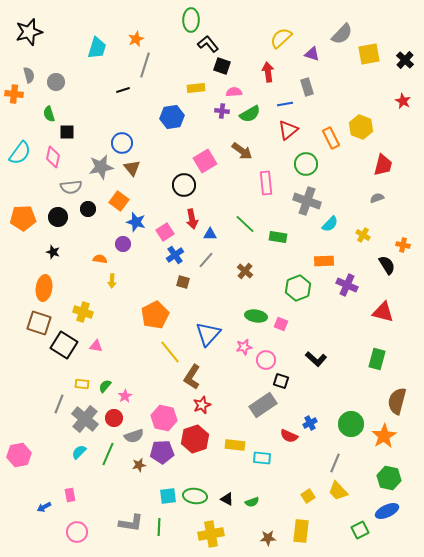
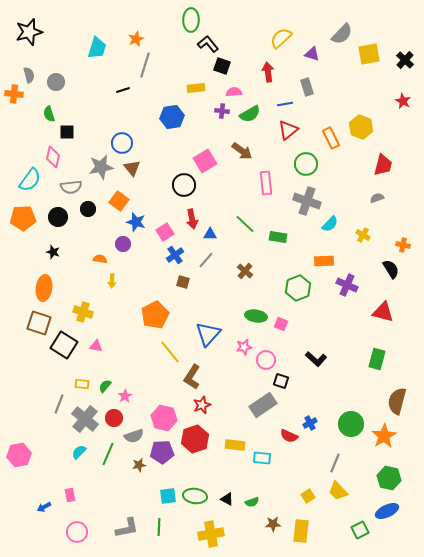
cyan semicircle at (20, 153): moved 10 px right, 27 px down
black semicircle at (387, 265): moved 4 px right, 4 px down
gray L-shape at (131, 523): moved 4 px left, 5 px down; rotated 20 degrees counterclockwise
brown star at (268, 538): moved 5 px right, 14 px up
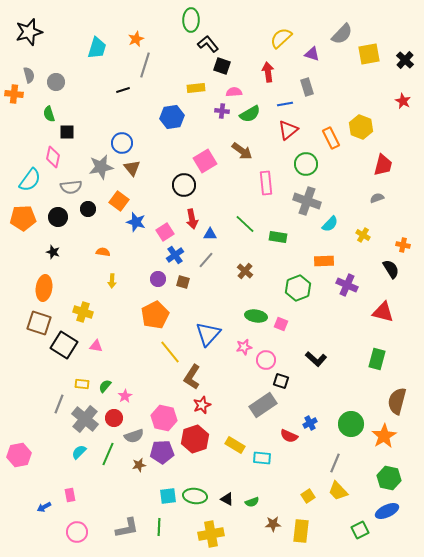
purple circle at (123, 244): moved 35 px right, 35 px down
orange semicircle at (100, 259): moved 3 px right, 7 px up
yellow rectangle at (235, 445): rotated 24 degrees clockwise
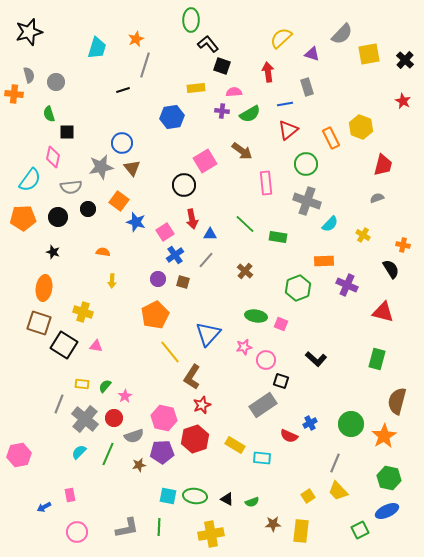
cyan square at (168, 496): rotated 18 degrees clockwise
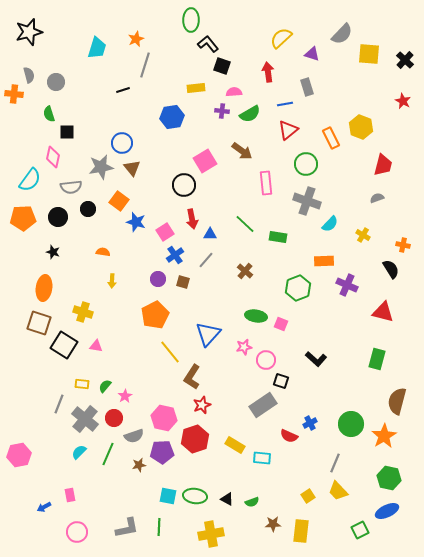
yellow square at (369, 54): rotated 15 degrees clockwise
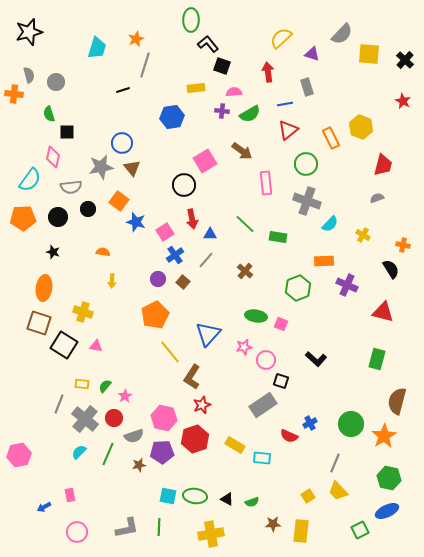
brown square at (183, 282): rotated 24 degrees clockwise
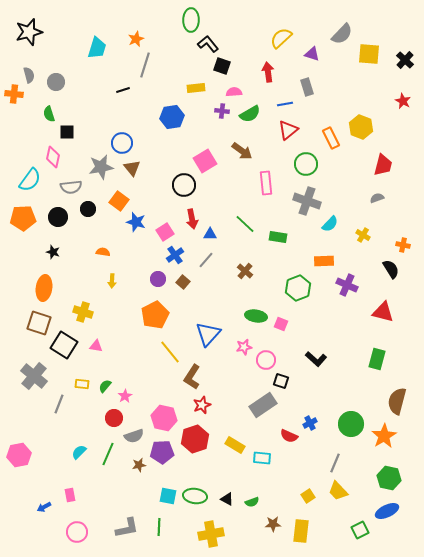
gray cross at (85, 419): moved 51 px left, 43 px up
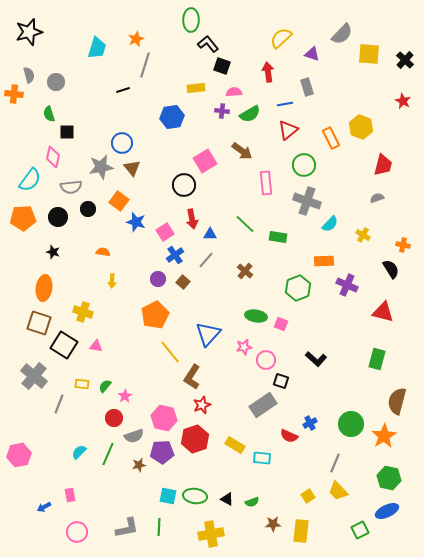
green circle at (306, 164): moved 2 px left, 1 px down
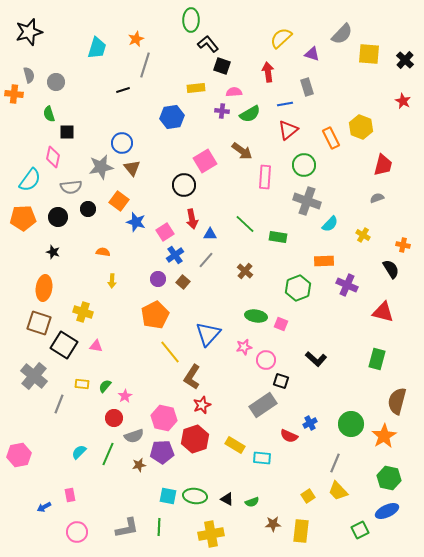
pink rectangle at (266, 183): moved 1 px left, 6 px up; rotated 10 degrees clockwise
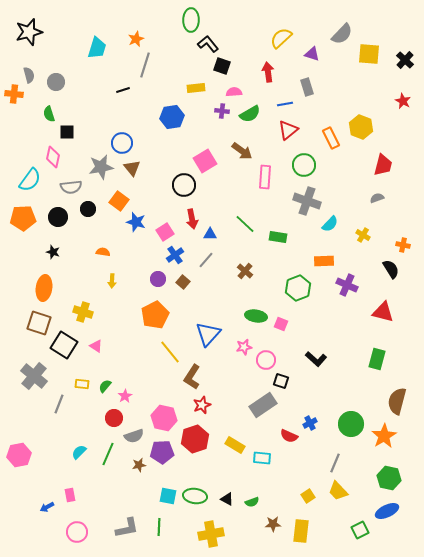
pink triangle at (96, 346): rotated 24 degrees clockwise
blue arrow at (44, 507): moved 3 px right
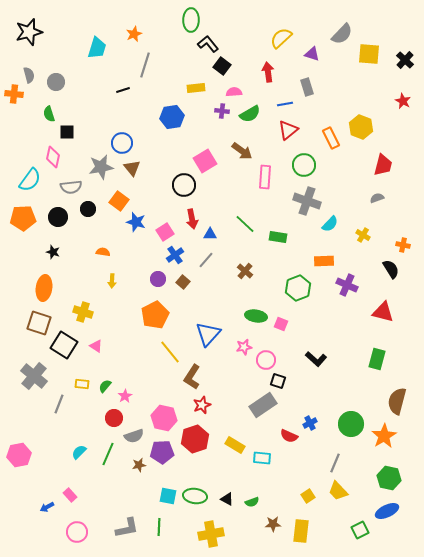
orange star at (136, 39): moved 2 px left, 5 px up
black square at (222, 66): rotated 18 degrees clockwise
black square at (281, 381): moved 3 px left
pink rectangle at (70, 495): rotated 32 degrees counterclockwise
